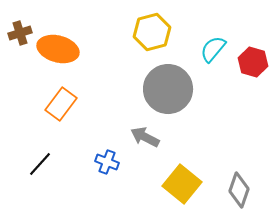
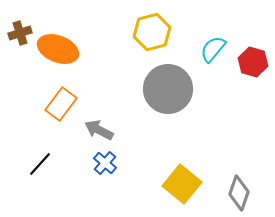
orange ellipse: rotated 6 degrees clockwise
gray arrow: moved 46 px left, 7 px up
blue cross: moved 2 px left, 1 px down; rotated 20 degrees clockwise
gray diamond: moved 3 px down
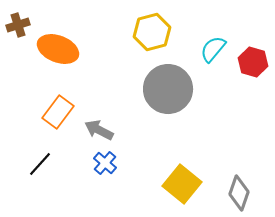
brown cross: moved 2 px left, 8 px up
orange rectangle: moved 3 px left, 8 px down
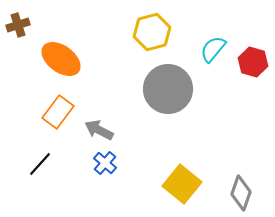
orange ellipse: moved 3 px right, 10 px down; rotated 15 degrees clockwise
gray diamond: moved 2 px right
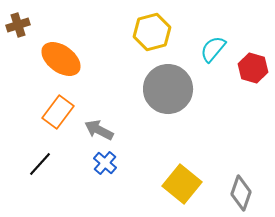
red hexagon: moved 6 px down
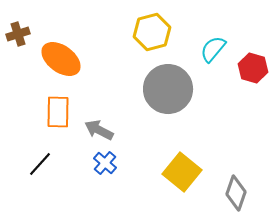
brown cross: moved 9 px down
orange rectangle: rotated 36 degrees counterclockwise
yellow square: moved 12 px up
gray diamond: moved 5 px left
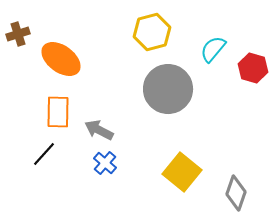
black line: moved 4 px right, 10 px up
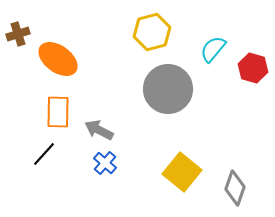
orange ellipse: moved 3 px left
gray diamond: moved 1 px left, 5 px up
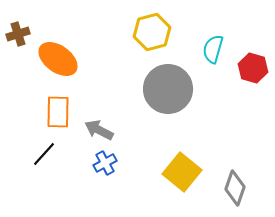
cyan semicircle: rotated 24 degrees counterclockwise
blue cross: rotated 20 degrees clockwise
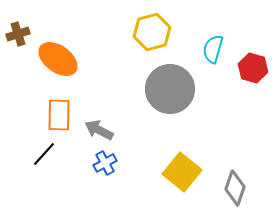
gray circle: moved 2 px right
orange rectangle: moved 1 px right, 3 px down
